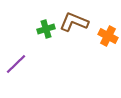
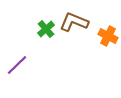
green cross: rotated 24 degrees counterclockwise
purple line: moved 1 px right, 1 px down
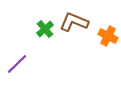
green cross: moved 1 px left
purple line: moved 1 px up
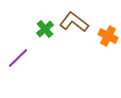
brown L-shape: rotated 16 degrees clockwise
purple line: moved 1 px right, 6 px up
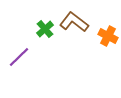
purple line: moved 1 px right, 1 px up
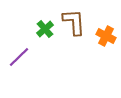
brown L-shape: rotated 48 degrees clockwise
orange cross: moved 2 px left
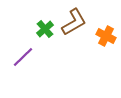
brown L-shape: rotated 64 degrees clockwise
purple line: moved 4 px right
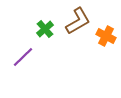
brown L-shape: moved 4 px right, 1 px up
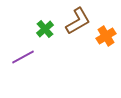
orange cross: rotated 30 degrees clockwise
purple line: rotated 15 degrees clockwise
